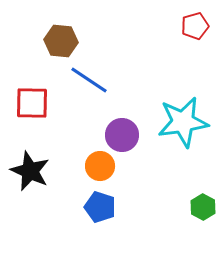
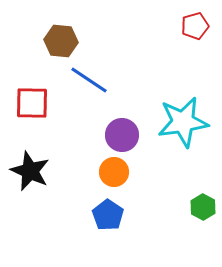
orange circle: moved 14 px right, 6 px down
blue pentagon: moved 8 px right, 8 px down; rotated 16 degrees clockwise
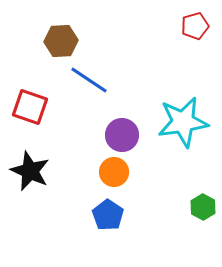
brown hexagon: rotated 8 degrees counterclockwise
red square: moved 2 px left, 4 px down; rotated 18 degrees clockwise
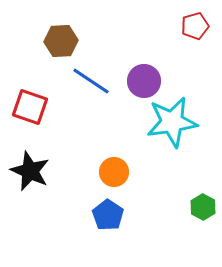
blue line: moved 2 px right, 1 px down
cyan star: moved 11 px left
purple circle: moved 22 px right, 54 px up
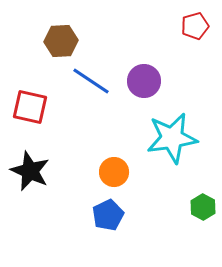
red square: rotated 6 degrees counterclockwise
cyan star: moved 16 px down
blue pentagon: rotated 12 degrees clockwise
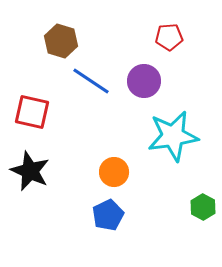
red pentagon: moved 26 px left, 11 px down; rotated 12 degrees clockwise
brown hexagon: rotated 20 degrees clockwise
red square: moved 2 px right, 5 px down
cyan star: moved 1 px right, 2 px up
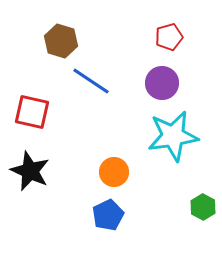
red pentagon: rotated 12 degrees counterclockwise
purple circle: moved 18 px right, 2 px down
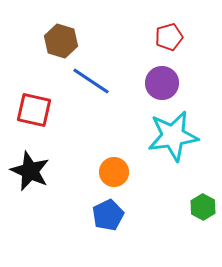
red square: moved 2 px right, 2 px up
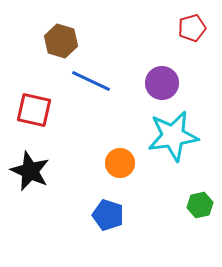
red pentagon: moved 23 px right, 9 px up
blue line: rotated 9 degrees counterclockwise
orange circle: moved 6 px right, 9 px up
green hexagon: moved 3 px left, 2 px up; rotated 20 degrees clockwise
blue pentagon: rotated 28 degrees counterclockwise
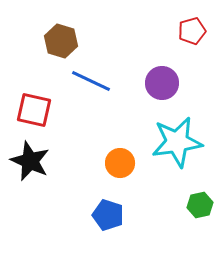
red pentagon: moved 3 px down
cyan star: moved 4 px right, 6 px down
black star: moved 10 px up
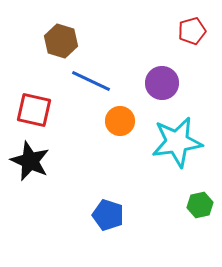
orange circle: moved 42 px up
